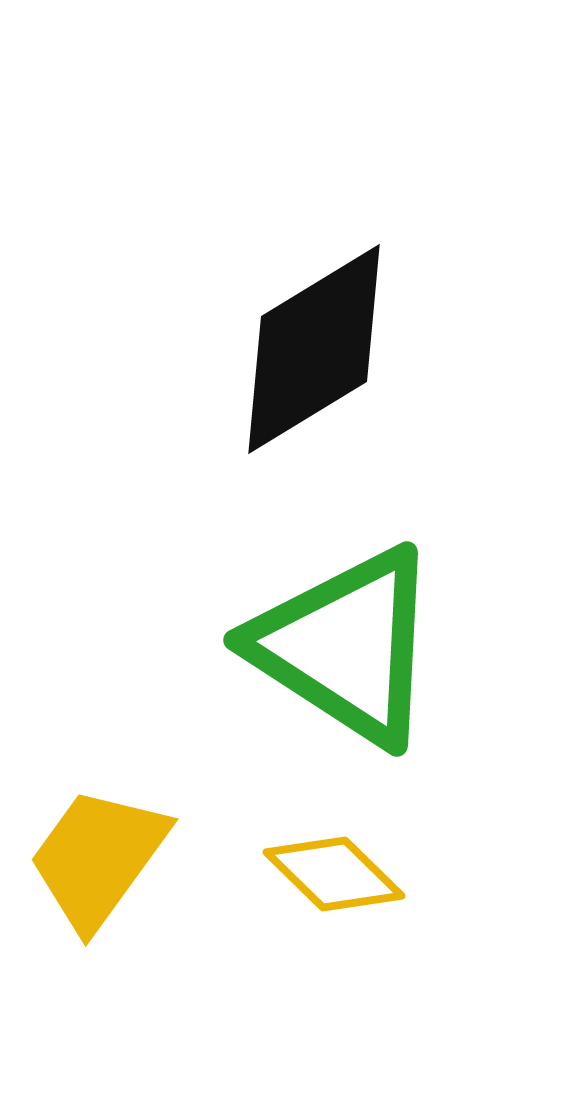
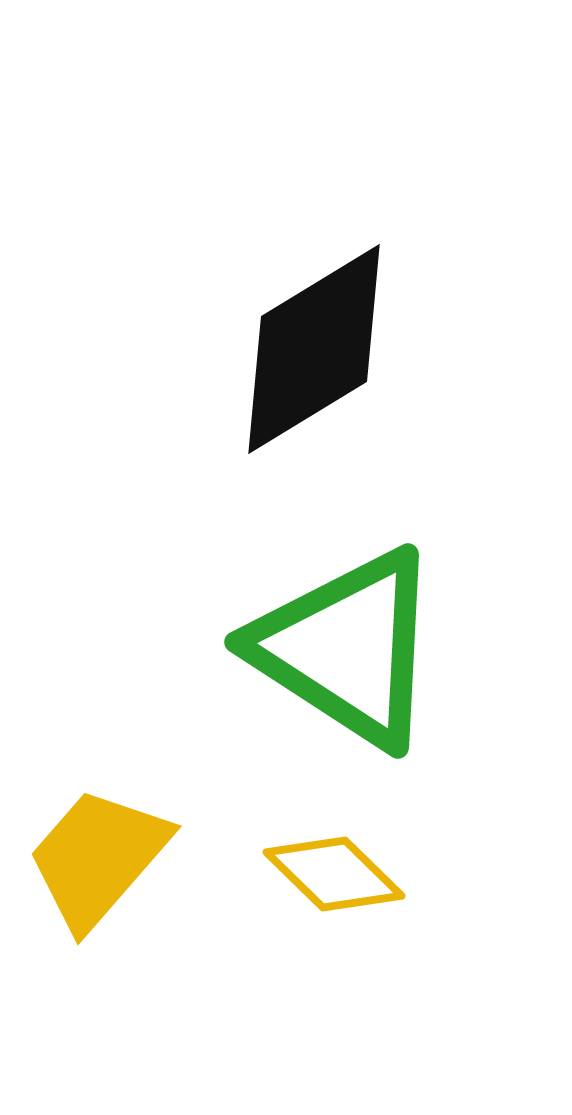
green triangle: moved 1 px right, 2 px down
yellow trapezoid: rotated 5 degrees clockwise
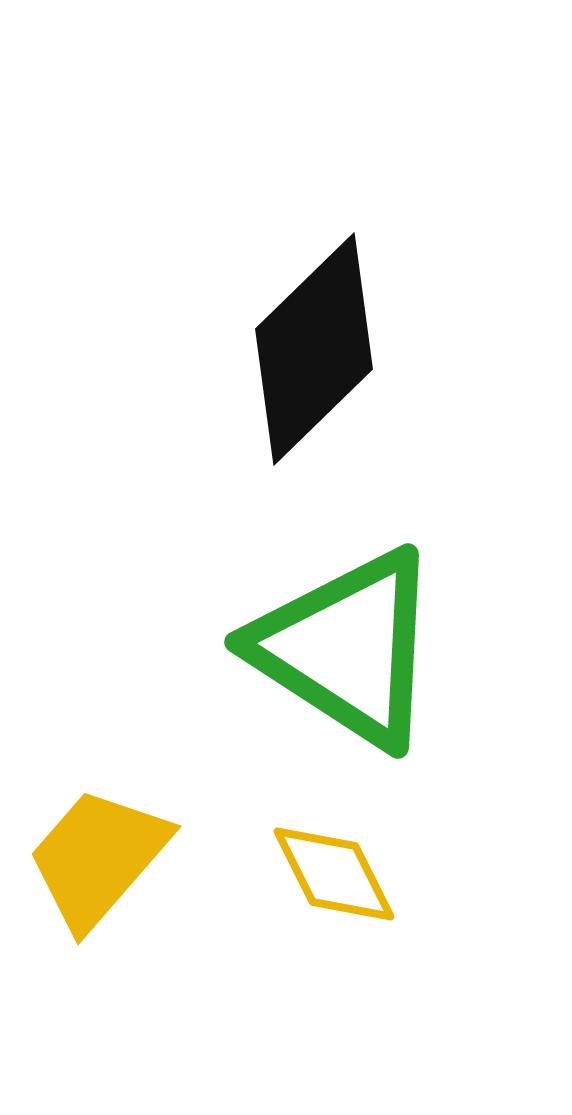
black diamond: rotated 13 degrees counterclockwise
yellow diamond: rotated 19 degrees clockwise
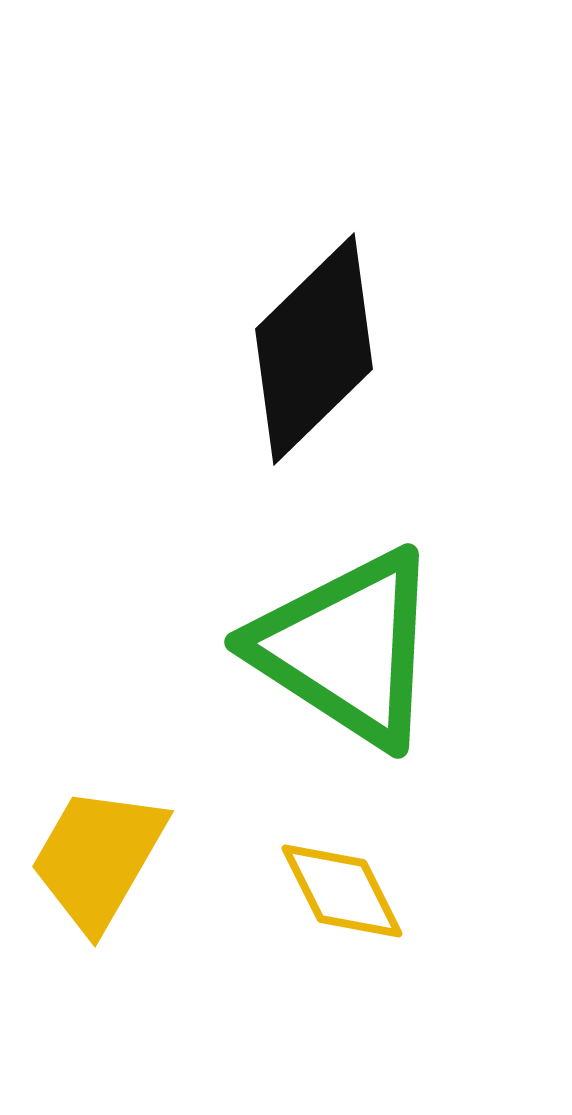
yellow trapezoid: rotated 11 degrees counterclockwise
yellow diamond: moved 8 px right, 17 px down
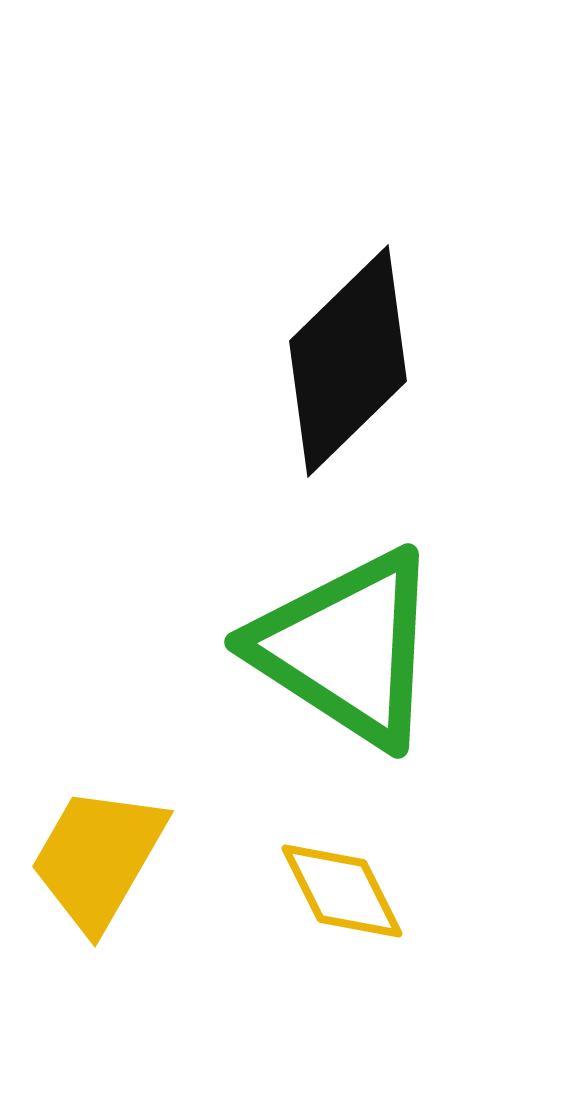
black diamond: moved 34 px right, 12 px down
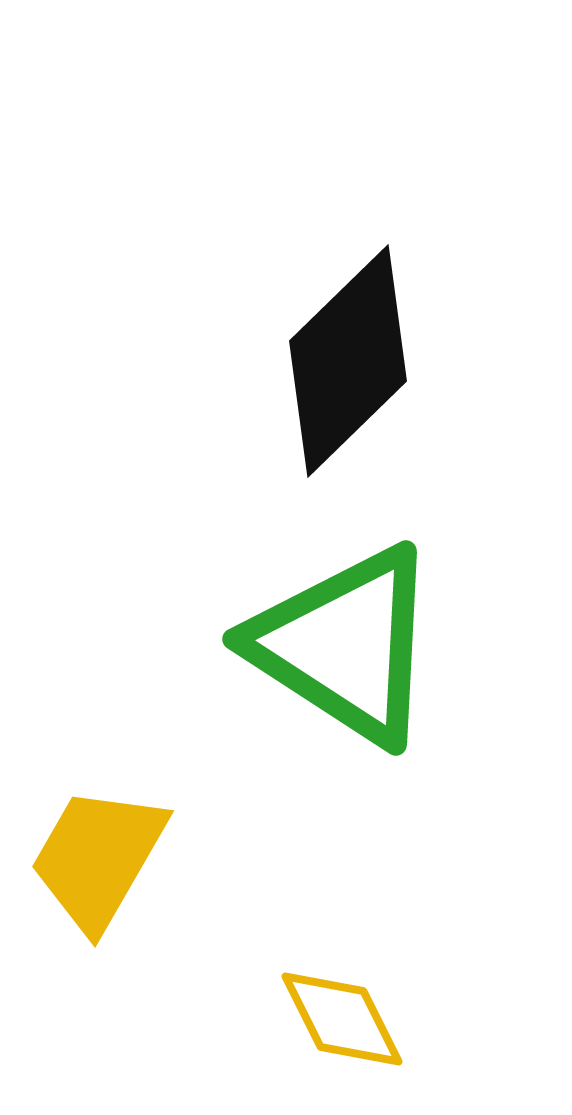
green triangle: moved 2 px left, 3 px up
yellow diamond: moved 128 px down
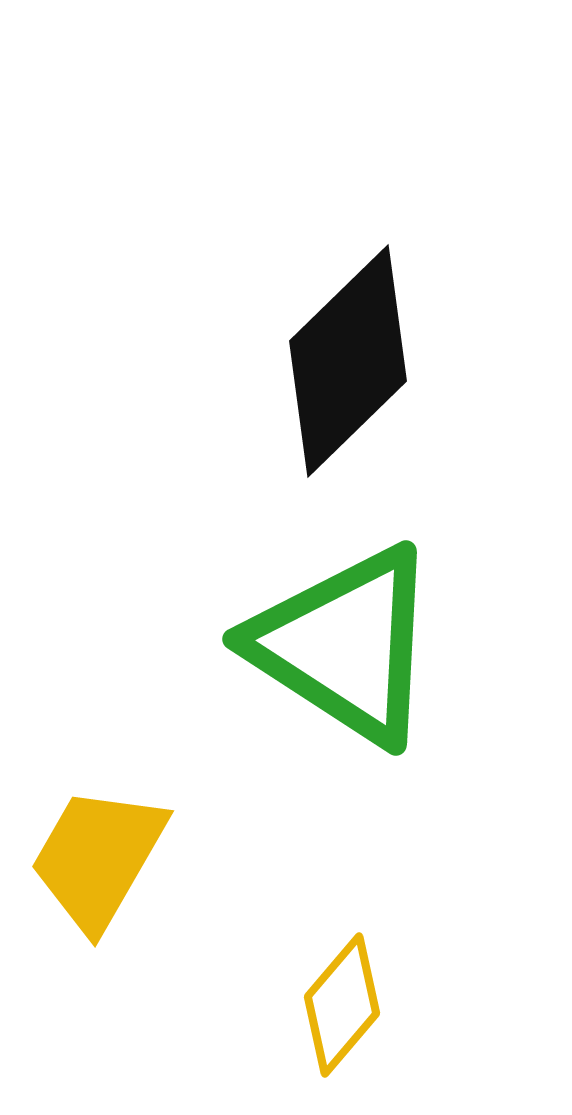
yellow diamond: moved 14 px up; rotated 67 degrees clockwise
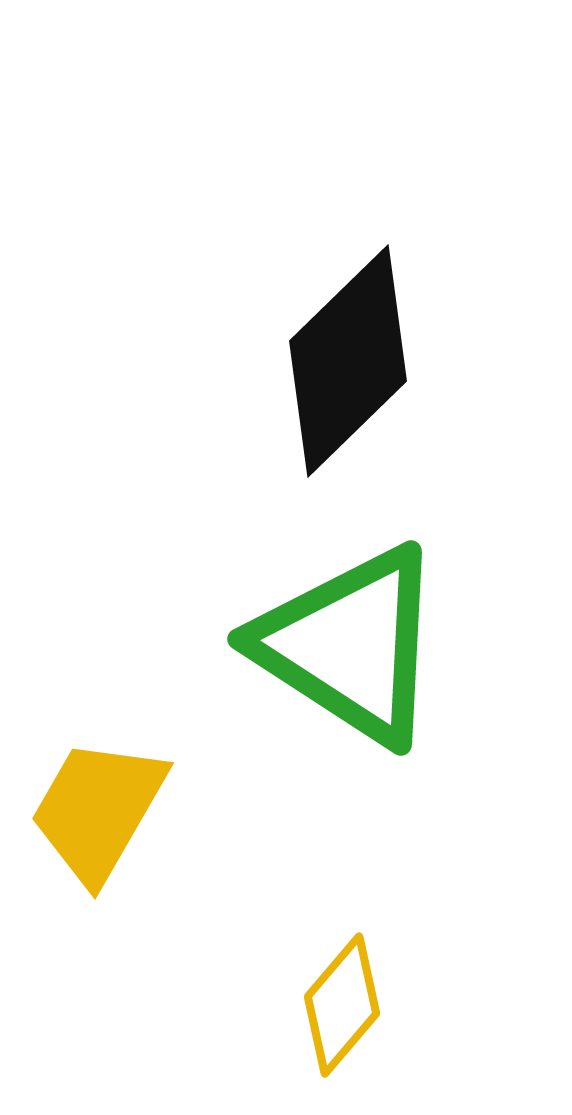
green triangle: moved 5 px right
yellow trapezoid: moved 48 px up
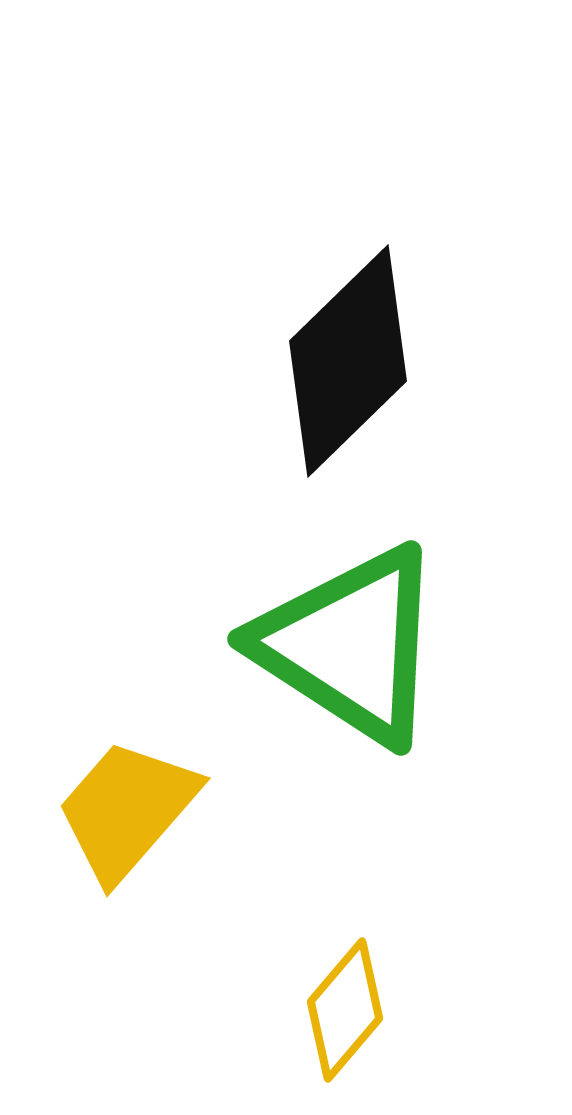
yellow trapezoid: moved 29 px right; rotated 11 degrees clockwise
yellow diamond: moved 3 px right, 5 px down
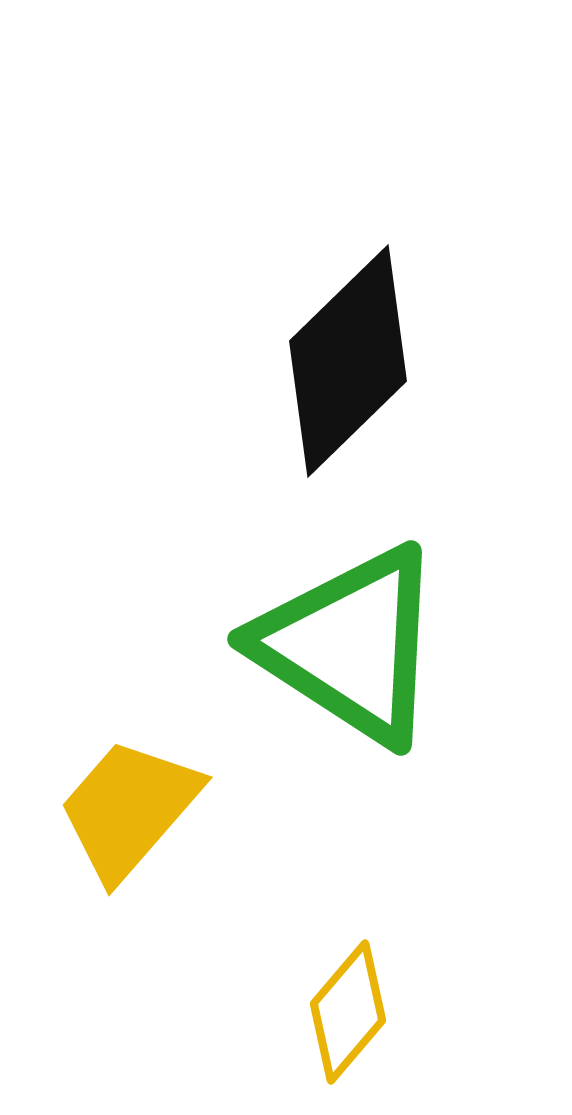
yellow trapezoid: moved 2 px right, 1 px up
yellow diamond: moved 3 px right, 2 px down
